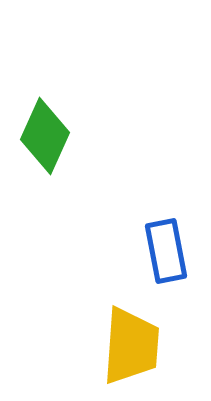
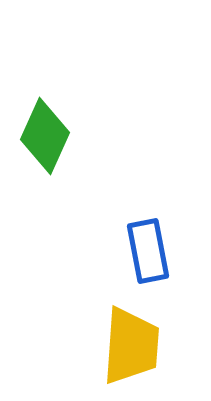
blue rectangle: moved 18 px left
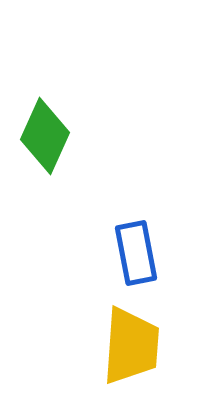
blue rectangle: moved 12 px left, 2 px down
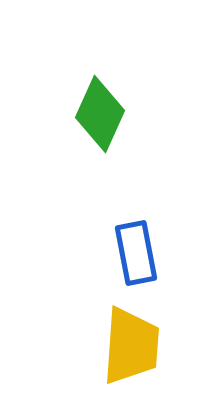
green diamond: moved 55 px right, 22 px up
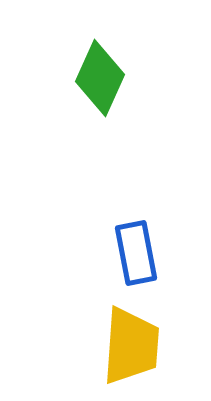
green diamond: moved 36 px up
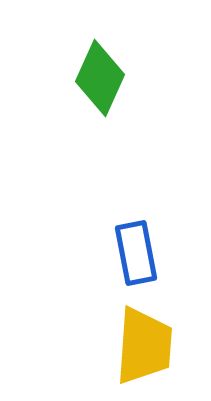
yellow trapezoid: moved 13 px right
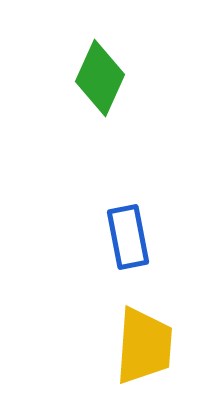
blue rectangle: moved 8 px left, 16 px up
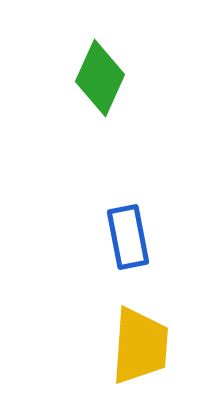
yellow trapezoid: moved 4 px left
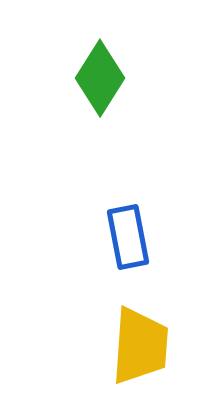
green diamond: rotated 8 degrees clockwise
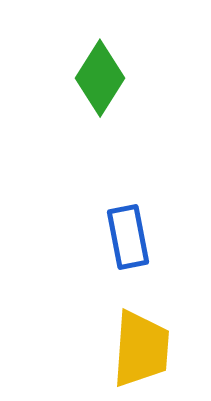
yellow trapezoid: moved 1 px right, 3 px down
